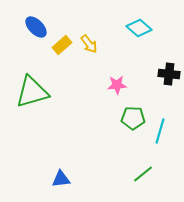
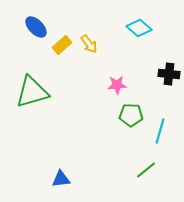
green pentagon: moved 2 px left, 3 px up
green line: moved 3 px right, 4 px up
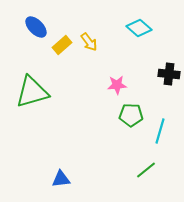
yellow arrow: moved 2 px up
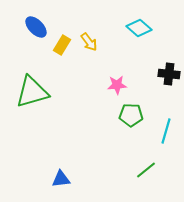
yellow rectangle: rotated 18 degrees counterclockwise
cyan line: moved 6 px right
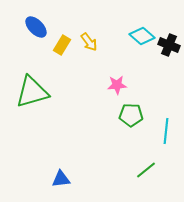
cyan diamond: moved 3 px right, 8 px down
black cross: moved 29 px up; rotated 15 degrees clockwise
cyan line: rotated 10 degrees counterclockwise
